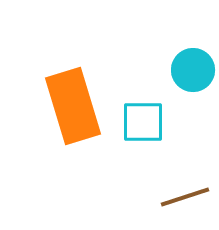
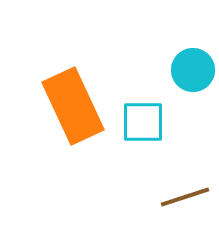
orange rectangle: rotated 8 degrees counterclockwise
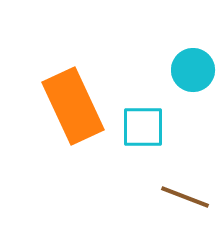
cyan square: moved 5 px down
brown line: rotated 39 degrees clockwise
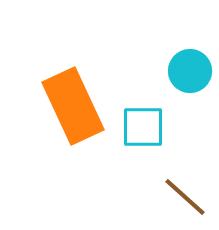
cyan circle: moved 3 px left, 1 px down
brown line: rotated 21 degrees clockwise
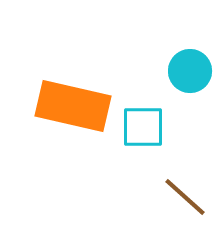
orange rectangle: rotated 52 degrees counterclockwise
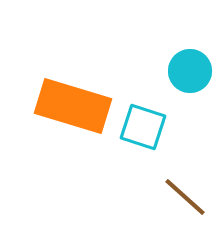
orange rectangle: rotated 4 degrees clockwise
cyan square: rotated 18 degrees clockwise
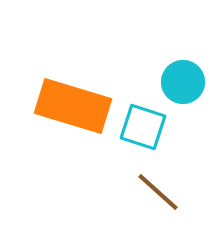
cyan circle: moved 7 px left, 11 px down
brown line: moved 27 px left, 5 px up
